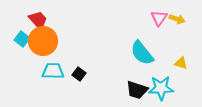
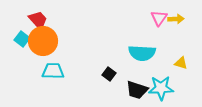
yellow arrow: moved 1 px left; rotated 21 degrees counterclockwise
cyan semicircle: rotated 48 degrees counterclockwise
black square: moved 30 px right
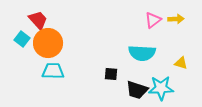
pink triangle: moved 6 px left, 2 px down; rotated 18 degrees clockwise
orange circle: moved 5 px right, 2 px down
black square: moved 2 px right; rotated 32 degrees counterclockwise
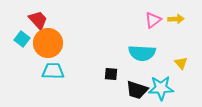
yellow triangle: rotated 32 degrees clockwise
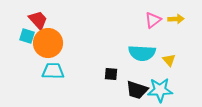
cyan square: moved 5 px right, 3 px up; rotated 21 degrees counterclockwise
yellow triangle: moved 12 px left, 3 px up
cyan star: moved 1 px left, 2 px down
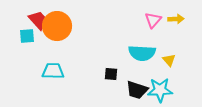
pink triangle: rotated 12 degrees counterclockwise
cyan square: rotated 21 degrees counterclockwise
orange circle: moved 9 px right, 17 px up
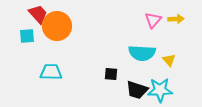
red trapezoid: moved 6 px up
cyan trapezoid: moved 2 px left, 1 px down
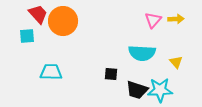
orange circle: moved 6 px right, 5 px up
yellow triangle: moved 7 px right, 2 px down
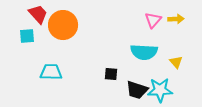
orange circle: moved 4 px down
cyan semicircle: moved 2 px right, 1 px up
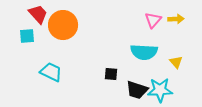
cyan trapezoid: rotated 25 degrees clockwise
